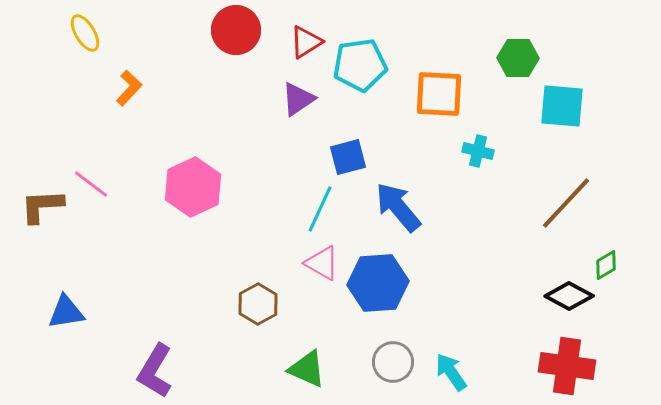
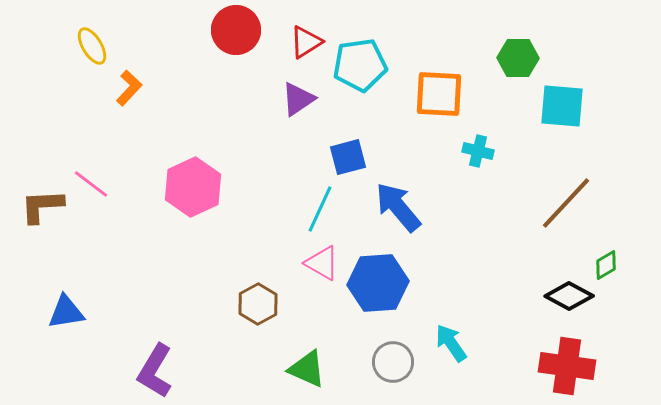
yellow ellipse: moved 7 px right, 13 px down
cyan arrow: moved 29 px up
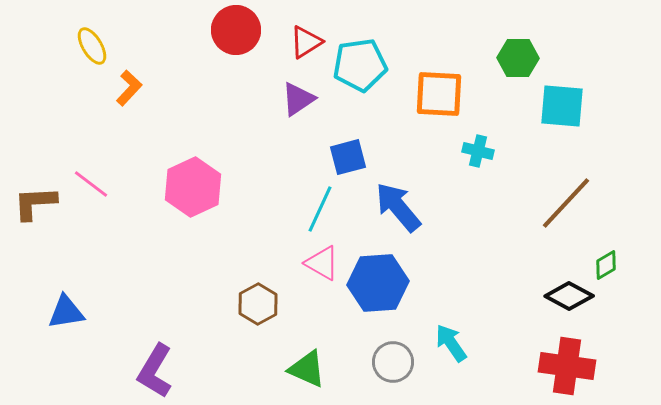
brown L-shape: moved 7 px left, 3 px up
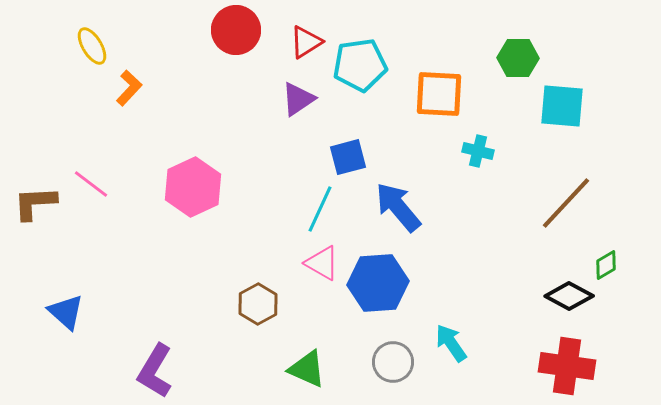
blue triangle: rotated 51 degrees clockwise
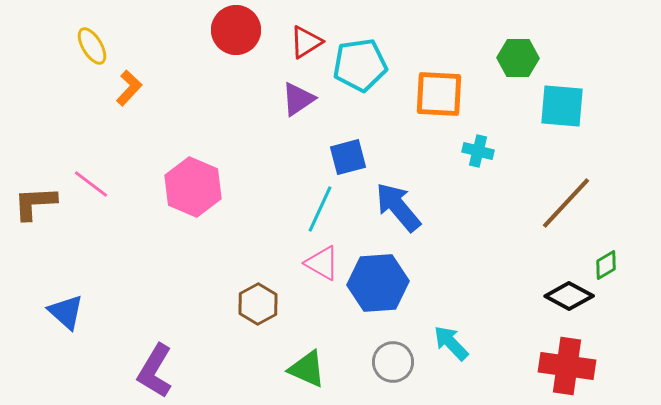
pink hexagon: rotated 12 degrees counterclockwise
cyan arrow: rotated 9 degrees counterclockwise
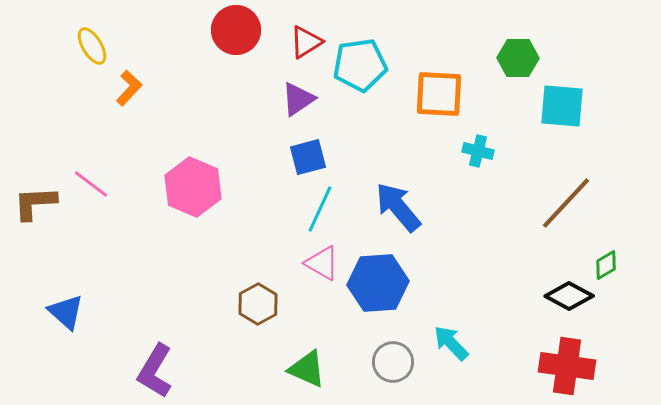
blue square: moved 40 px left
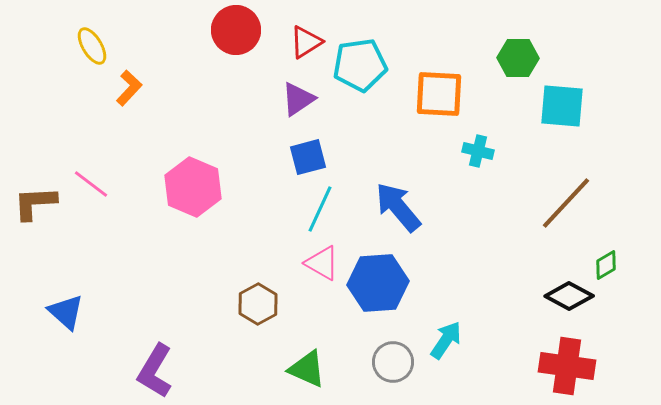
cyan arrow: moved 5 px left, 3 px up; rotated 78 degrees clockwise
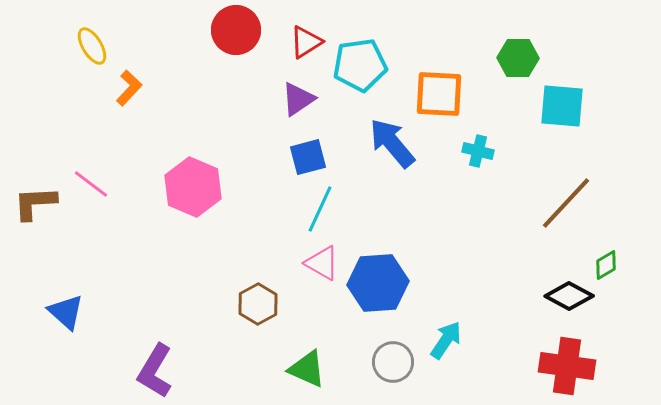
blue arrow: moved 6 px left, 64 px up
